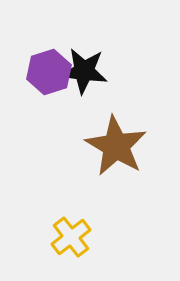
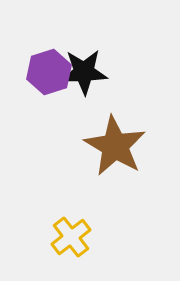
black star: moved 1 px down; rotated 9 degrees counterclockwise
brown star: moved 1 px left
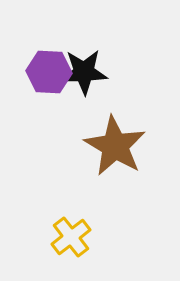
purple hexagon: rotated 21 degrees clockwise
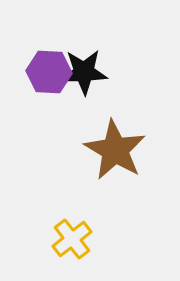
brown star: moved 4 px down
yellow cross: moved 1 px right, 2 px down
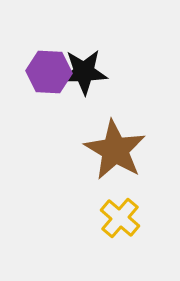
yellow cross: moved 48 px right, 21 px up; rotated 12 degrees counterclockwise
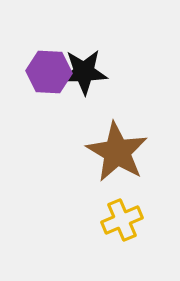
brown star: moved 2 px right, 2 px down
yellow cross: moved 2 px right, 2 px down; rotated 27 degrees clockwise
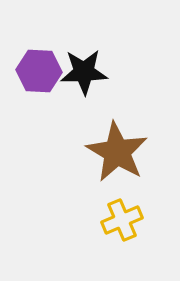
purple hexagon: moved 10 px left, 1 px up
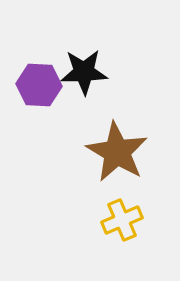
purple hexagon: moved 14 px down
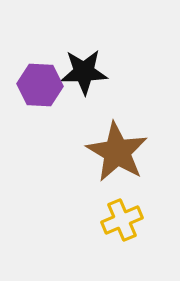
purple hexagon: moved 1 px right
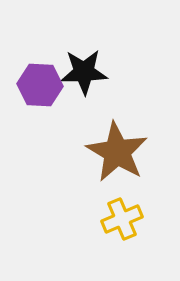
yellow cross: moved 1 px up
